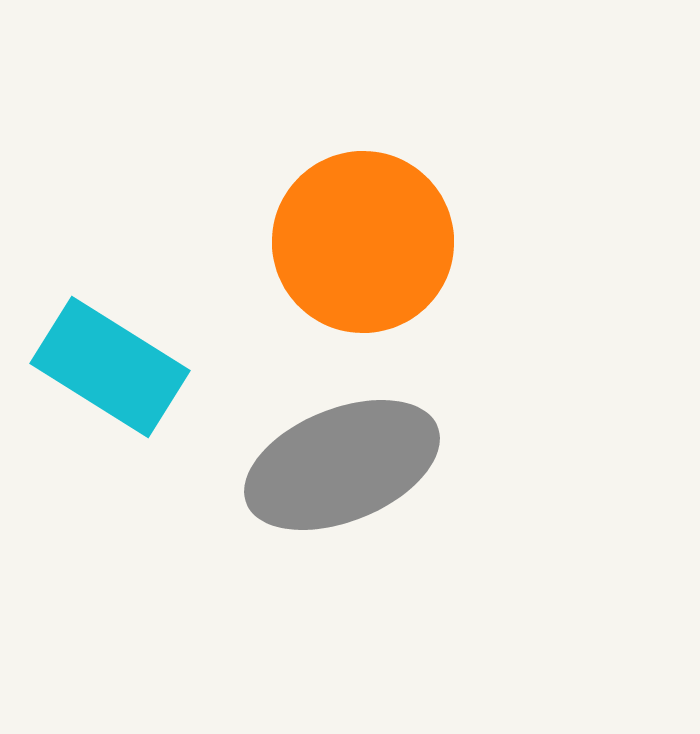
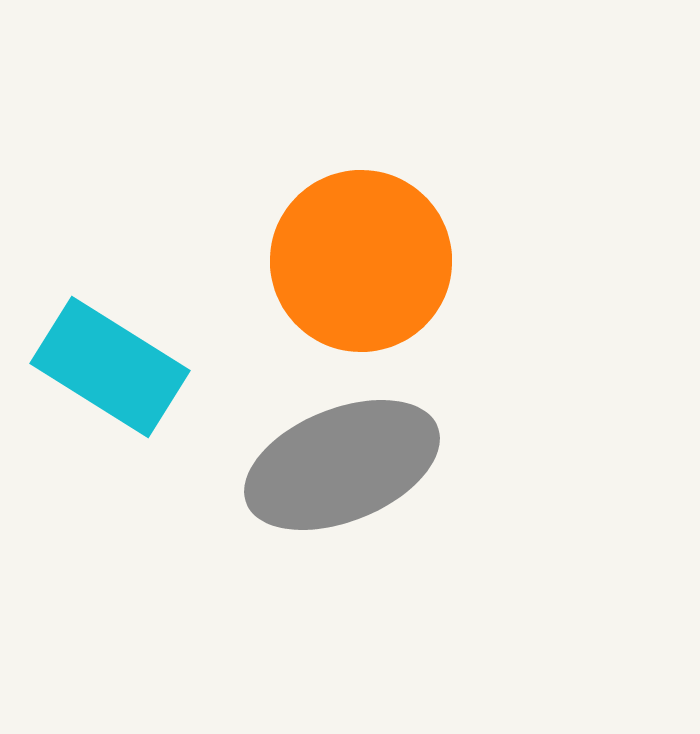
orange circle: moved 2 px left, 19 px down
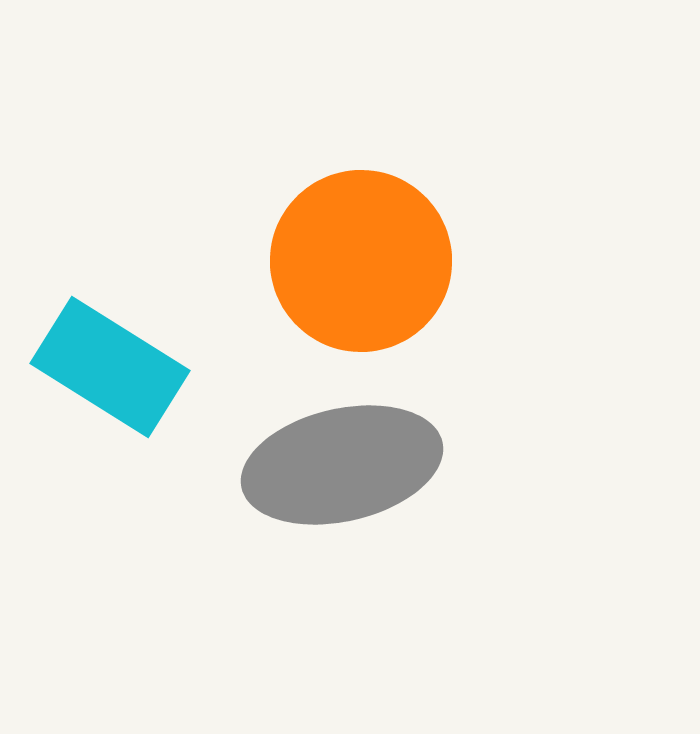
gray ellipse: rotated 9 degrees clockwise
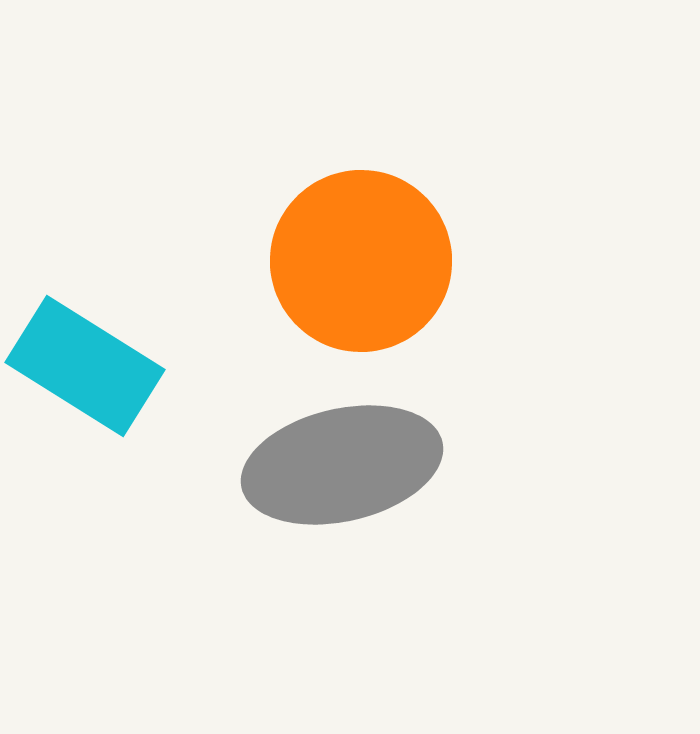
cyan rectangle: moved 25 px left, 1 px up
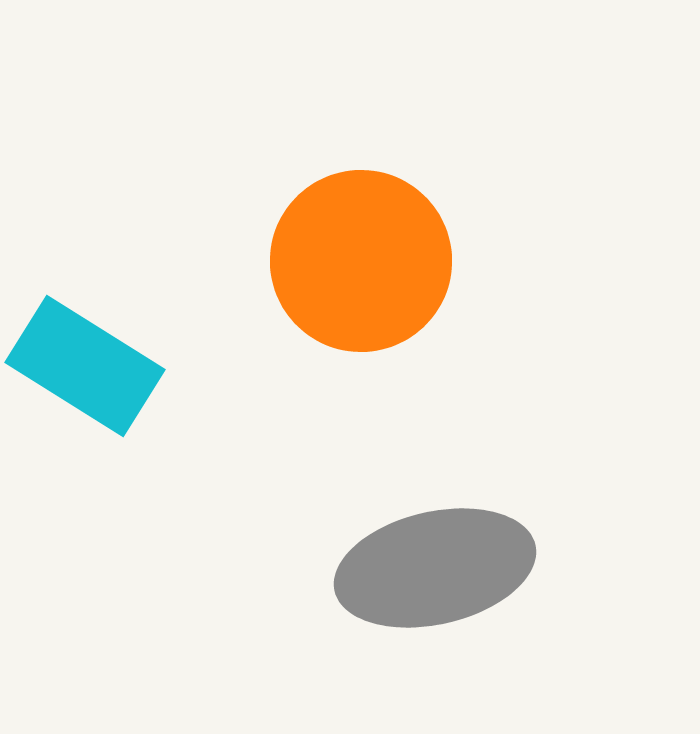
gray ellipse: moved 93 px right, 103 px down
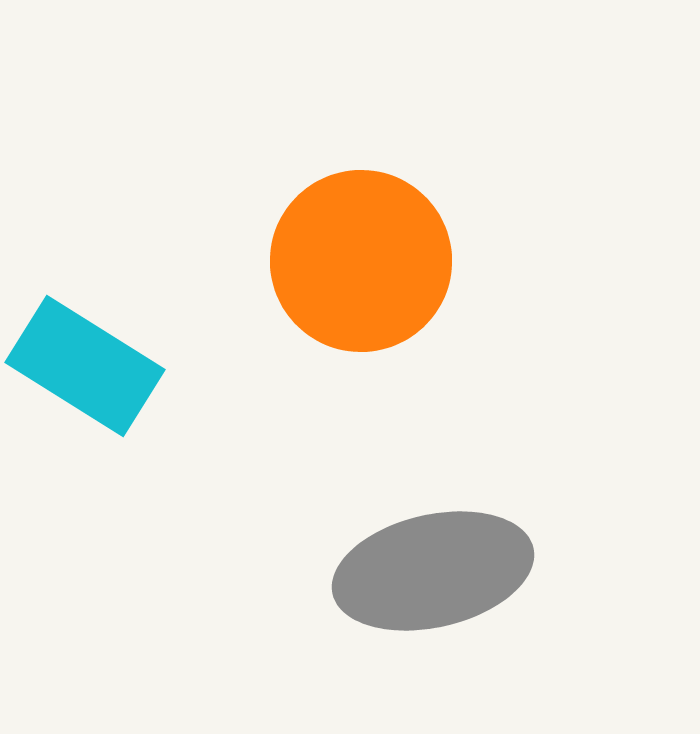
gray ellipse: moved 2 px left, 3 px down
